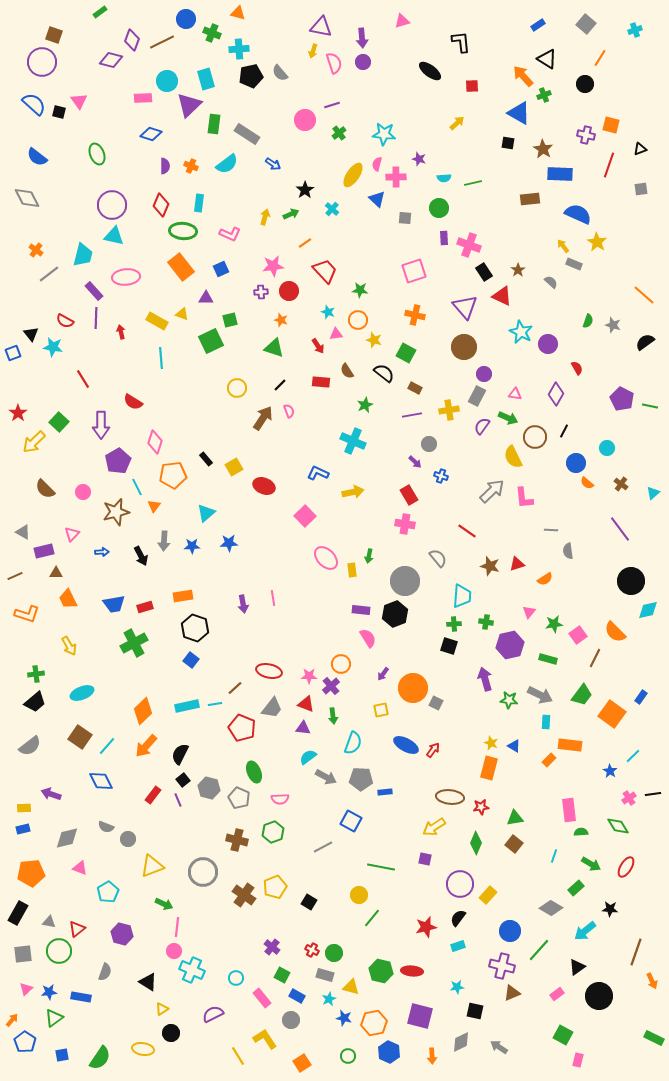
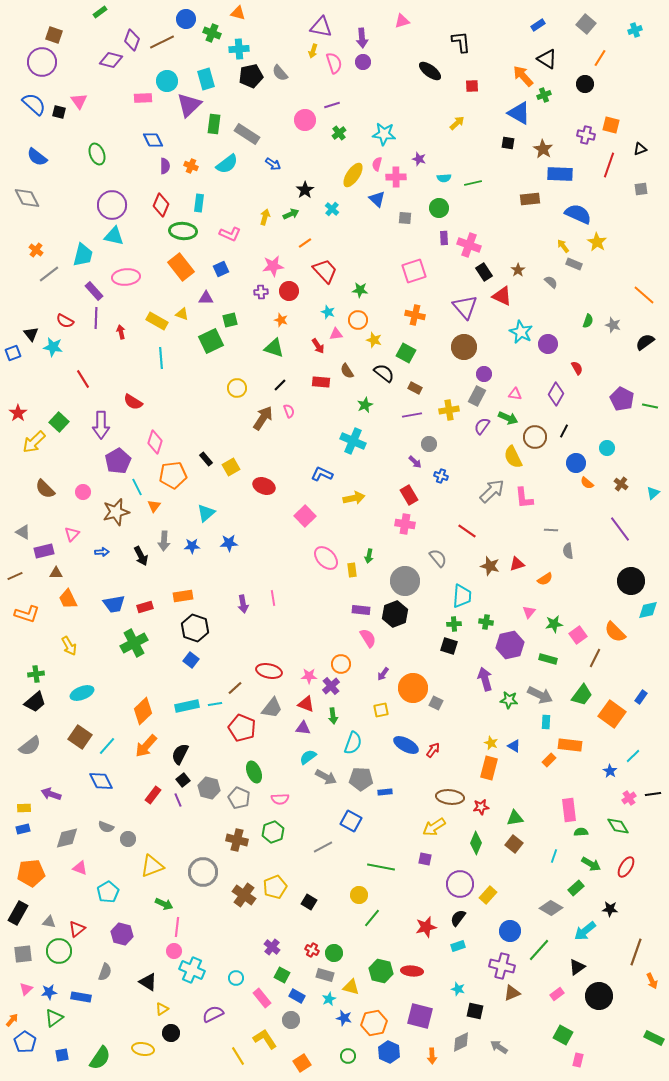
blue diamond at (151, 134): moved 2 px right, 6 px down; rotated 45 degrees clockwise
yellow square at (234, 467): moved 3 px left
blue L-shape at (318, 473): moved 4 px right, 1 px down
yellow arrow at (353, 492): moved 1 px right, 6 px down
cyan star at (457, 987): moved 1 px right, 2 px down; rotated 24 degrees clockwise
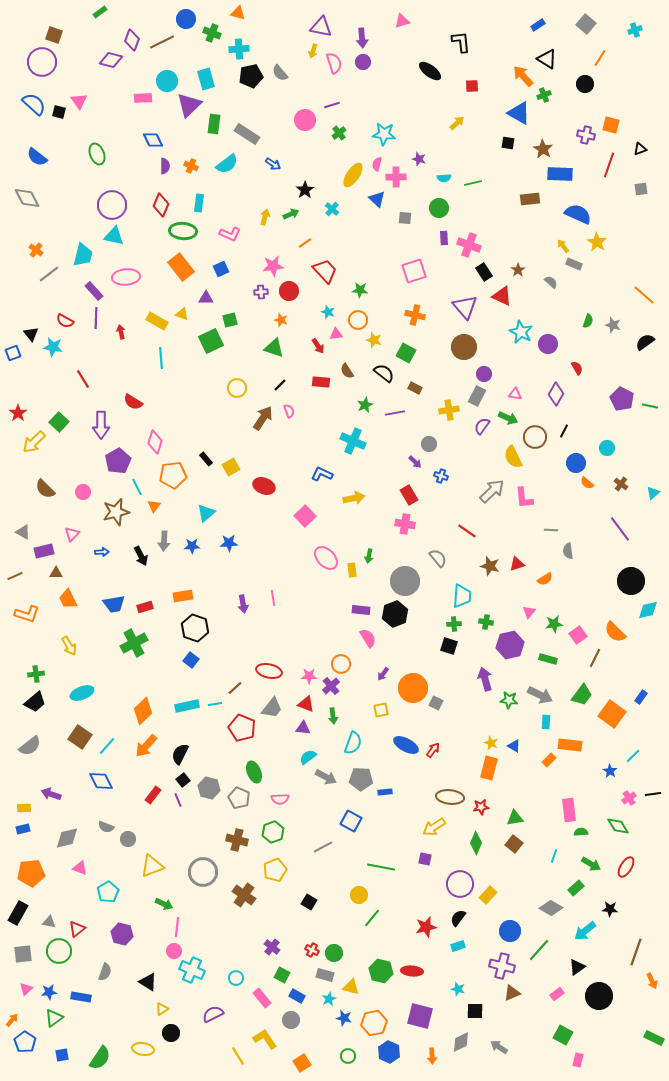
purple line at (412, 415): moved 17 px left, 2 px up
yellow pentagon at (275, 887): moved 17 px up
black square at (475, 1011): rotated 12 degrees counterclockwise
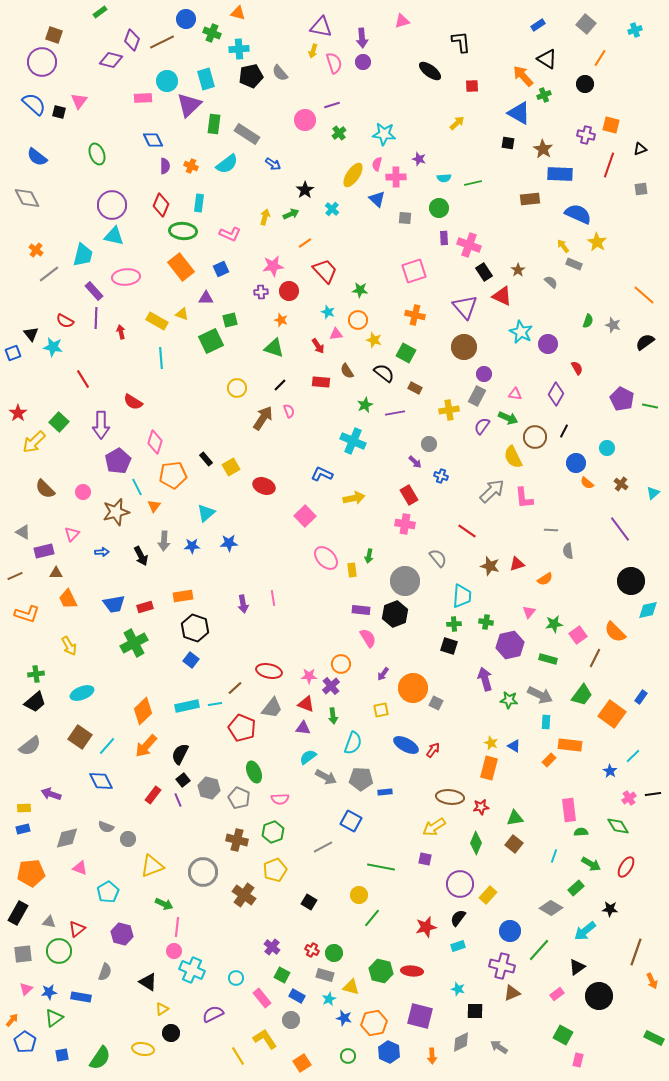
pink triangle at (79, 101): rotated 12 degrees clockwise
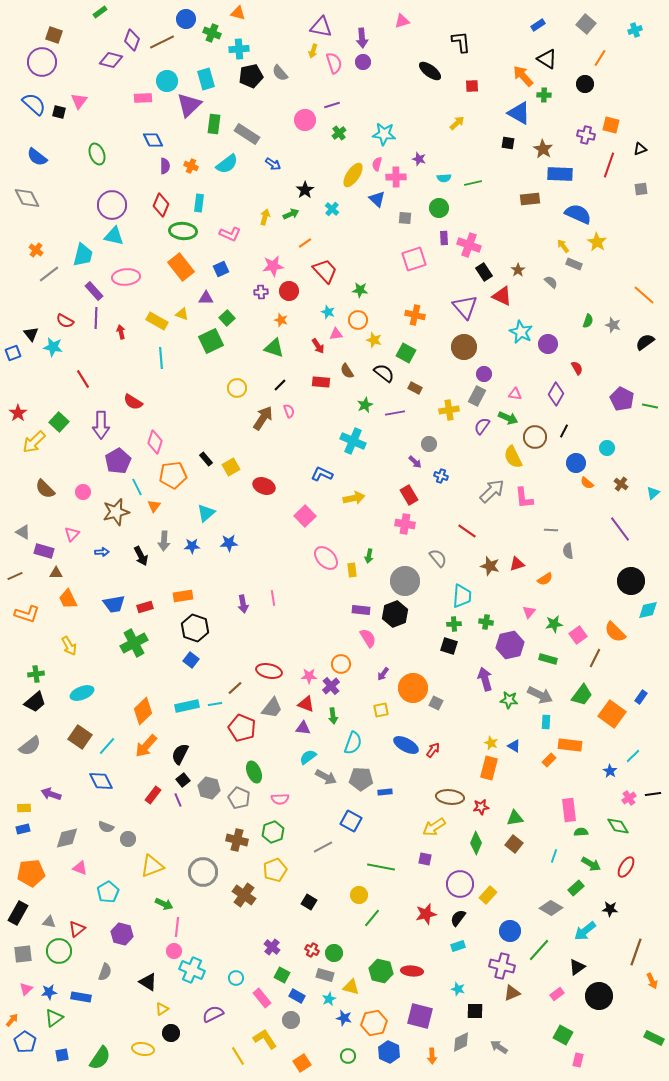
green cross at (544, 95): rotated 24 degrees clockwise
pink square at (414, 271): moved 12 px up
green square at (230, 320): moved 3 px left, 2 px up; rotated 28 degrees counterclockwise
purple rectangle at (44, 551): rotated 30 degrees clockwise
red star at (426, 927): moved 13 px up
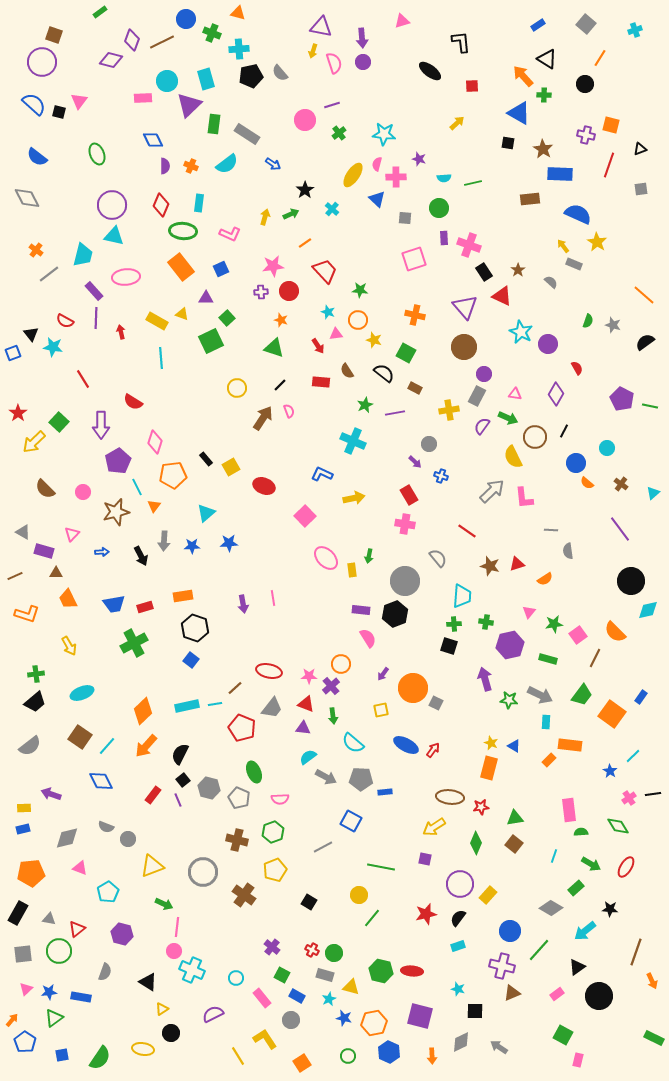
cyan semicircle at (353, 743): rotated 110 degrees clockwise
gray triangle at (49, 922): moved 3 px up
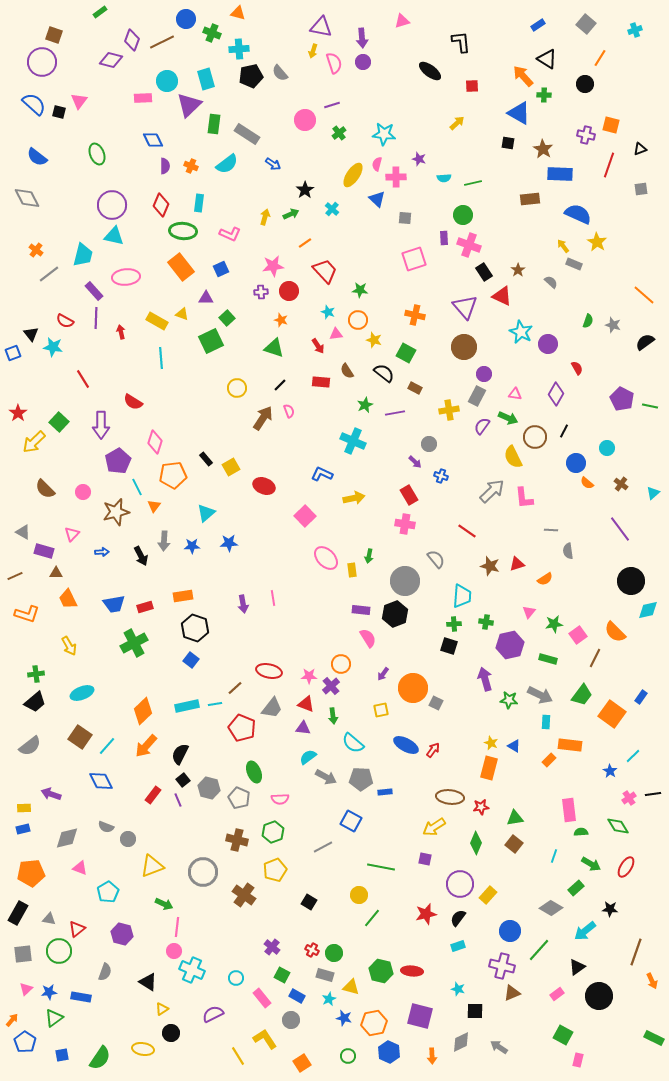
green circle at (439, 208): moved 24 px right, 7 px down
gray semicircle at (438, 558): moved 2 px left, 1 px down
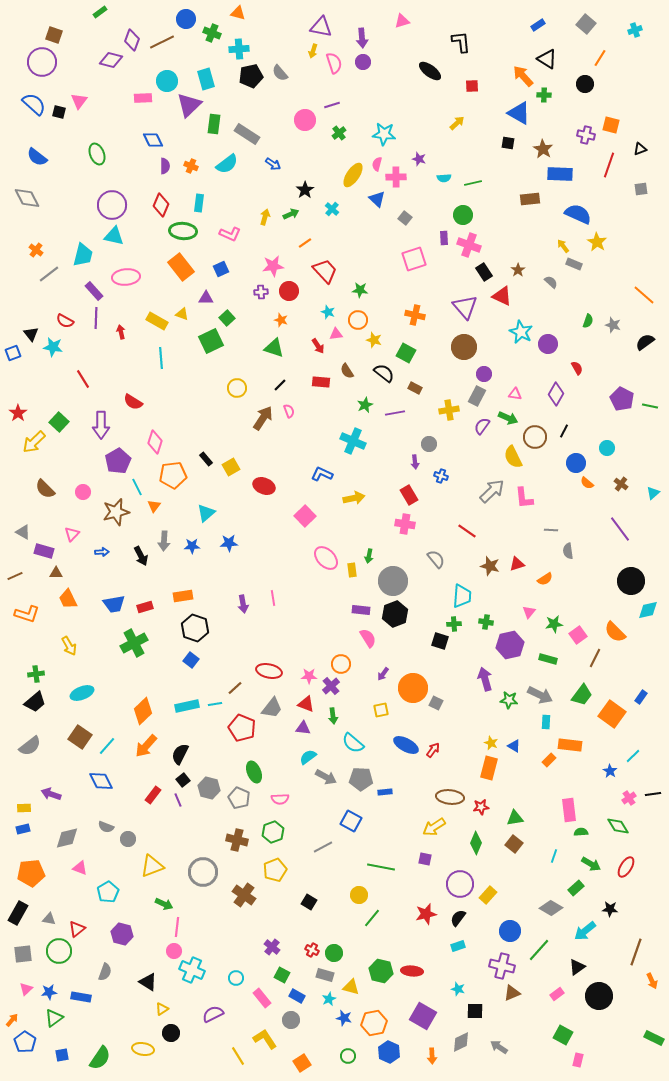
gray square at (405, 218): rotated 32 degrees clockwise
purple arrow at (415, 462): rotated 40 degrees clockwise
gray circle at (405, 581): moved 12 px left
black square at (449, 646): moved 9 px left, 5 px up
purple square at (420, 1016): moved 3 px right; rotated 16 degrees clockwise
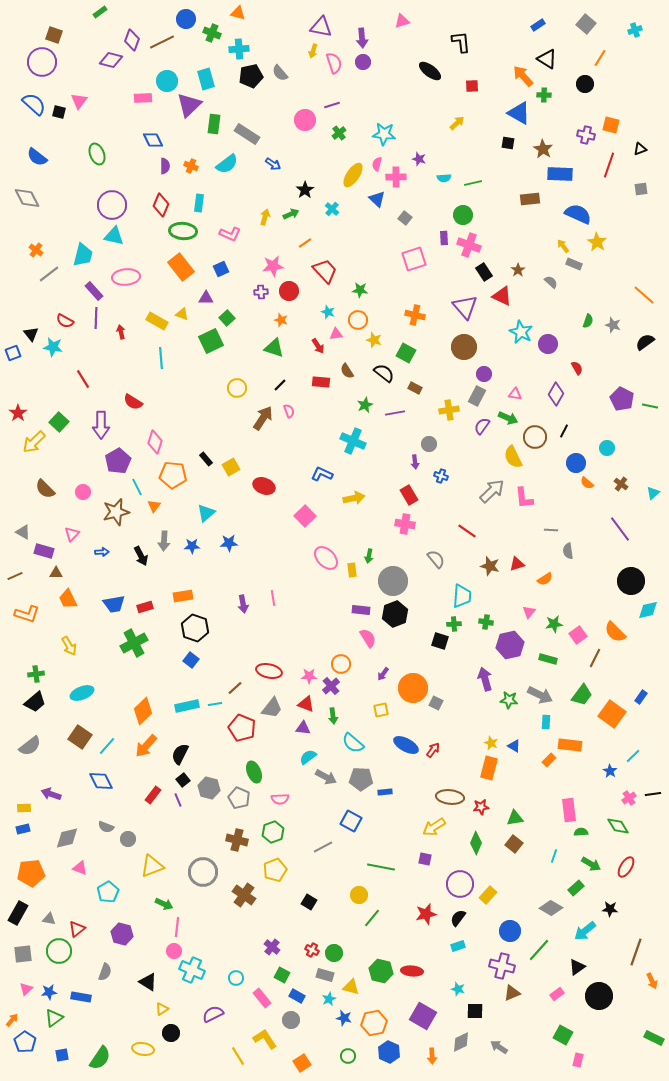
orange pentagon at (173, 475): rotated 12 degrees clockwise
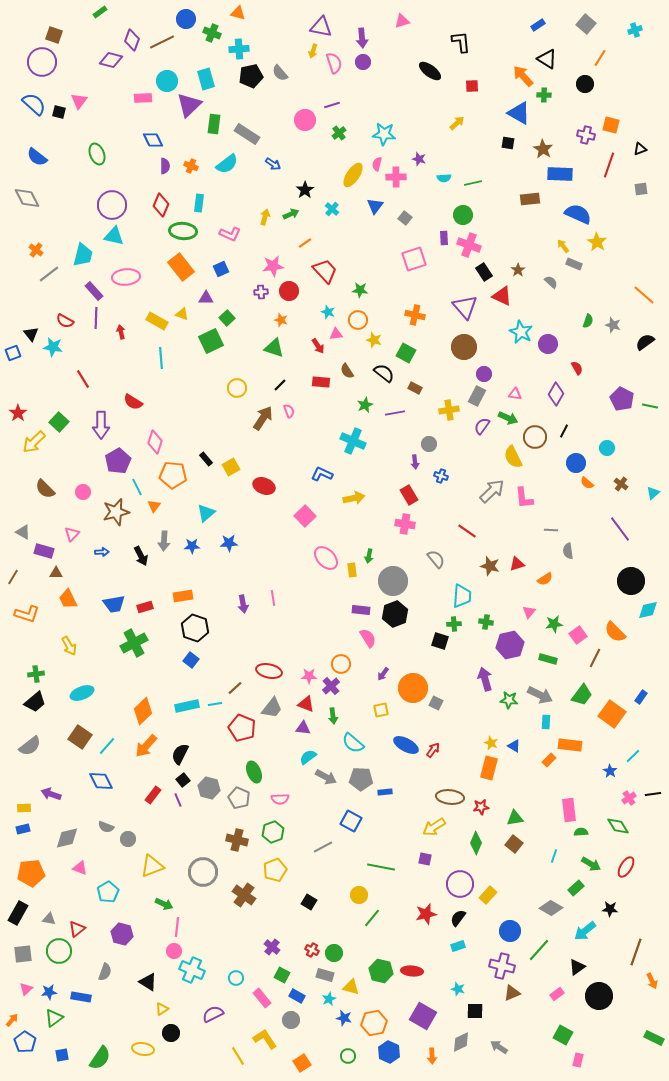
blue triangle at (377, 199): moved 2 px left, 7 px down; rotated 24 degrees clockwise
brown line at (15, 576): moved 2 px left, 1 px down; rotated 35 degrees counterclockwise
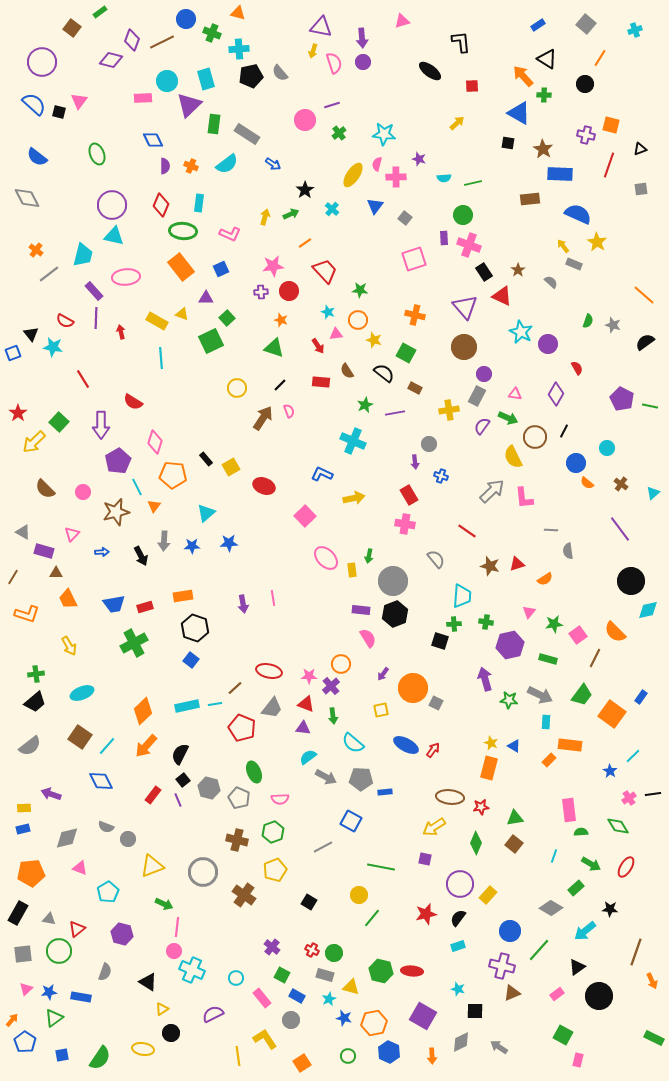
brown square at (54, 35): moved 18 px right, 7 px up; rotated 18 degrees clockwise
yellow line at (238, 1056): rotated 24 degrees clockwise
